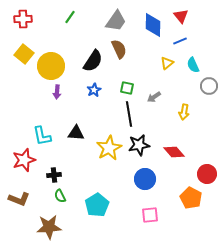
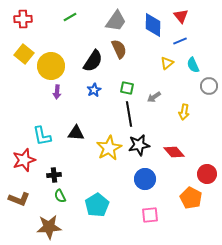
green line: rotated 24 degrees clockwise
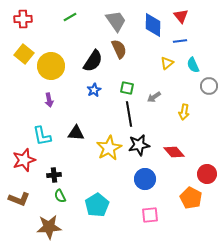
gray trapezoid: rotated 70 degrees counterclockwise
blue line: rotated 16 degrees clockwise
purple arrow: moved 8 px left, 8 px down; rotated 16 degrees counterclockwise
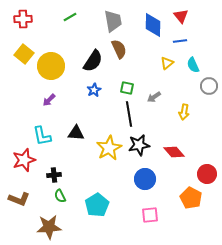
gray trapezoid: moved 3 px left; rotated 25 degrees clockwise
purple arrow: rotated 56 degrees clockwise
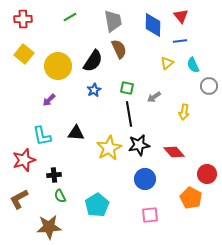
yellow circle: moved 7 px right
brown L-shape: rotated 130 degrees clockwise
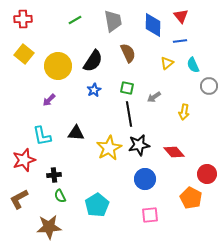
green line: moved 5 px right, 3 px down
brown semicircle: moved 9 px right, 4 px down
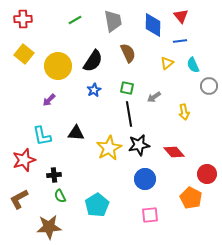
yellow arrow: rotated 21 degrees counterclockwise
